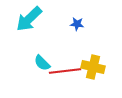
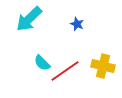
blue star: rotated 16 degrees clockwise
yellow cross: moved 10 px right, 1 px up
red line: rotated 28 degrees counterclockwise
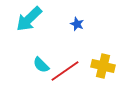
cyan semicircle: moved 1 px left, 2 px down
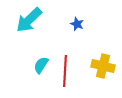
cyan arrow: moved 1 px down
cyan semicircle: rotated 78 degrees clockwise
red line: rotated 52 degrees counterclockwise
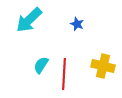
red line: moved 1 px left, 3 px down
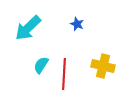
cyan arrow: moved 1 px left, 8 px down
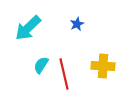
blue star: rotated 24 degrees clockwise
yellow cross: rotated 10 degrees counterclockwise
red line: rotated 16 degrees counterclockwise
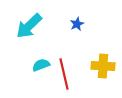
cyan arrow: moved 1 px right, 2 px up
cyan semicircle: rotated 36 degrees clockwise
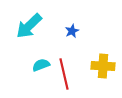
blue star: moved 5 px left, 7 px down
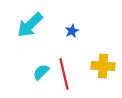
cyan arrow: moved 1 px right, 1 px up
cyan semicircle: moved 7 px down; rotated 24 degrees counterclockwise
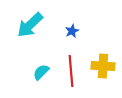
red line: moved 7 px right, 3 px up; rotated 8 degrees clockwise
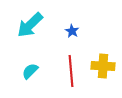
blue star: rotated 16 degrees counterclockwise
cyan semicircle: moved 11 px left, 1 px up
